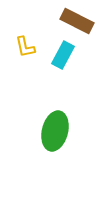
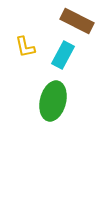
green ellipse: moved 2 px left, 30 px up
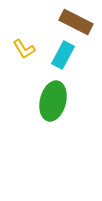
brown rectangle: moved 1 px left, 1 px down
yellow L-shape: moved 1 px left, 2 px down; rotated 20 degrees counterclockwise
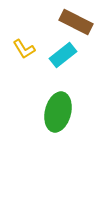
cyan rectangle: rotated 24 degrees clockwise
green ellipse: moved 5 px right, 11 px down
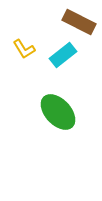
brown rectangle: moved 3 px right
green ellipse: rotated 57 degrees counterclockwise
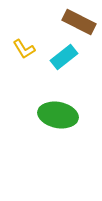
cyan rectangle: moved 1 px right, 2 px down
green ellipse: moved 3 px down; rotated 36 degrees counterclockwise
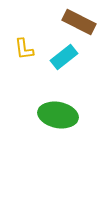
yellow L-shape: rotated 25 degrees clockwise
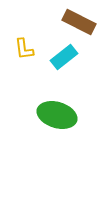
green ellipse: moved 1 px left; rotated 6 degrees clockwise
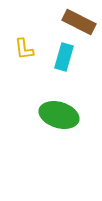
cyan rectangle: rotated 36 degrees counterclockwise
green ellipse: moved 2 px right
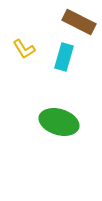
yellow L-shape: rotated 25 degrees counterclockwise
green ellipse: moved 7 px down
